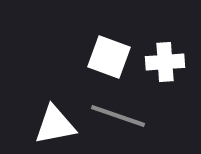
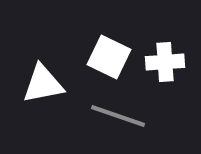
white square: rotated 6 degrees clockwise
white triangle: moved 12 px left, 41 px up
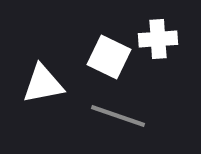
white cross: moved 7 px left, 23 px up
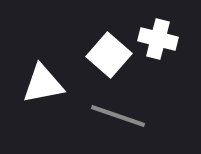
white cross: rotated 18 degrees clockwise
white square: moved 2 px up; rotated 15 degrees clockwise
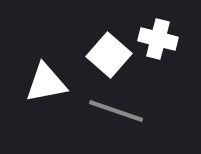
white triangle: moved 3 px right, 1 px up
gray line: moved 2 px left, 5 px up
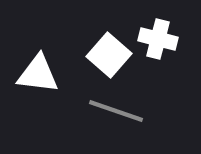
white triangle: moved 8 px left, 9 px up; rotated 18 degrees clockwise
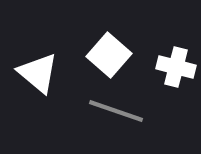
white cross: moved 18 px right, 28 px down
white triangle: moved 1 px up; rotated 33 degrees clockwise
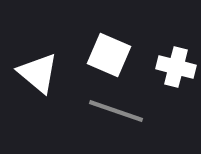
white square: rotated 18 degrees counterclockwise
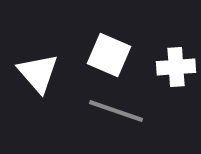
white cross: rotated 18 degrees counterclockwise
white triangle: rotated 9 degrees clockwise
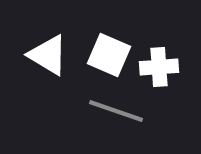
white cross: moved 17 px left
white triangle: moved 10 px right, 18 px up; rotated 18 degrees counterclockwise
